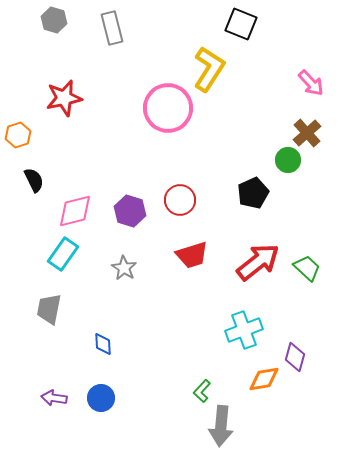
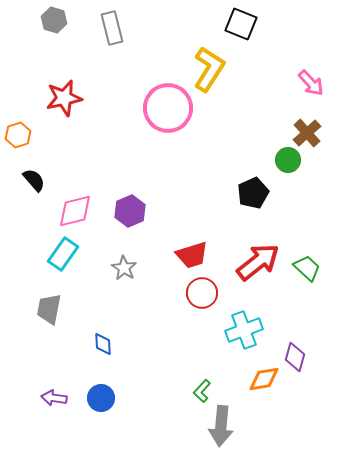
black semicircle: rotated 15 degrees counterclockwise
red circle: moved 22 px right, 93 px down
purple hexagon: rotated 20 degrees clockwise
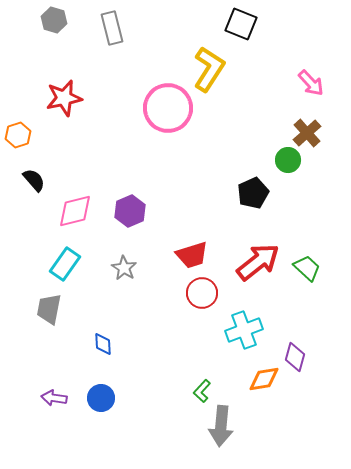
cyan rectangle: moved 2 px right, 10 px down
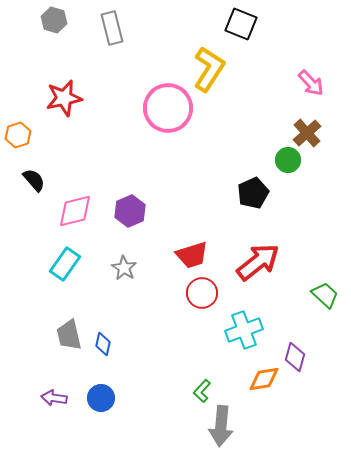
green trapezoid: moved 18 px right, 27 px down
gray trapezoid: moved 20 px right, 26 px down; rotated 24 degrees counterclockwise
blue diamond: rotated 15 degrees clockwise
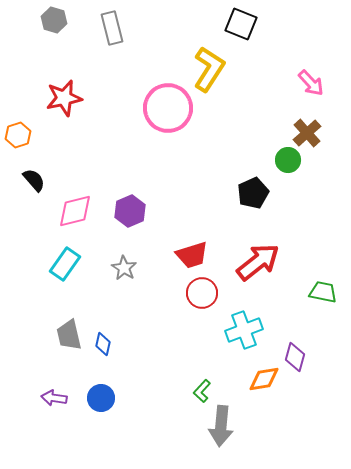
green trapezoid: moved 2 px left, 3 px up; rotated 32 degrees counterclockwise
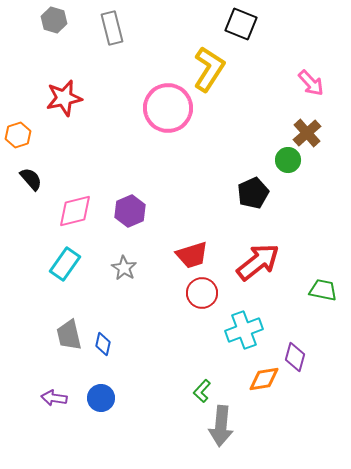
black semicircle: moved 3 px left, 1 px up
green trapezoid: moved 2 px up
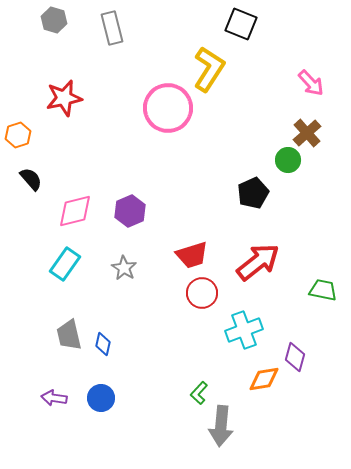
green L-shape: moved 3 px left, 2 px down
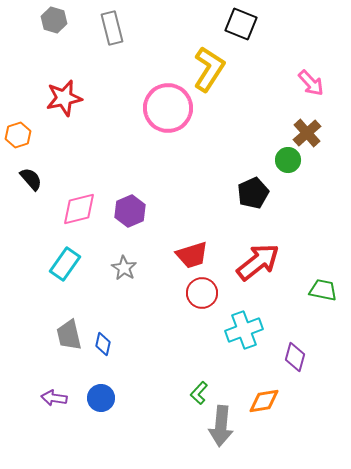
pink diamond: moved 4 px right, 2 px up
orange diamond: moved 22 px down
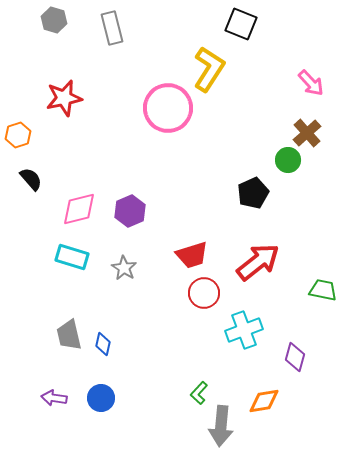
cyan rectangle: moved 7 px right, 7 px up; rotated 72 degrees clockwise
red circle: moved 2 px right
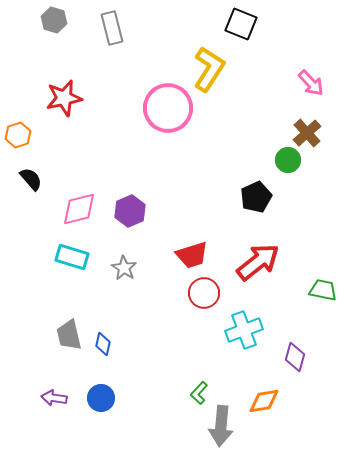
black pentagon: moved 3 px right, 4 px down
